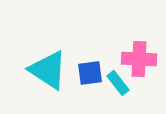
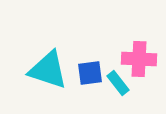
cyan triangle: rotated 15 degrees counterclockwise
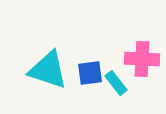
pink cross: moved 3 px right
cyan rectangle: moved 2 px left
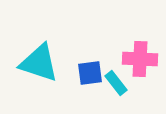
pink cross: moved 2 px left
cyan triangle: moved 9 px left, 7 px up
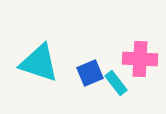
blue square: rotated 16 degrees counterclockwise
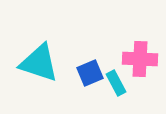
cyan rectangle: rotated 10 degrees clockwise
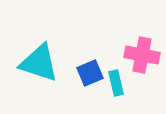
pink cross: moved 2 px right, 4 px up; rotated 8 degrees clockwise
cyan rectangle: rotated 15 degrees clockwise
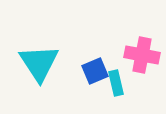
cyan triangle: rotated 39 degrees clockwise
blue square: moved 5 px right, 2 px up
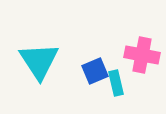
cyan triangle: moved 2 px up
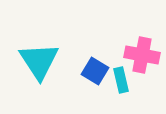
blue square: rotated 36 degrees counterclockwise
cyan rectangle: moved 5 px right, 3 px up
